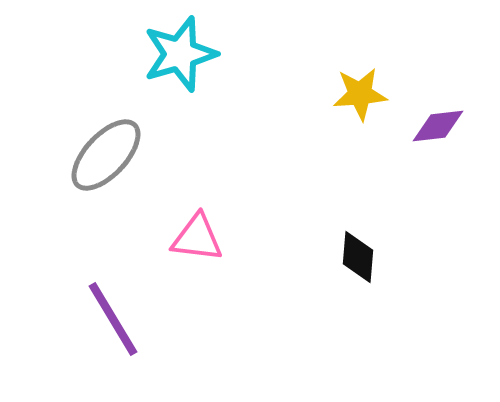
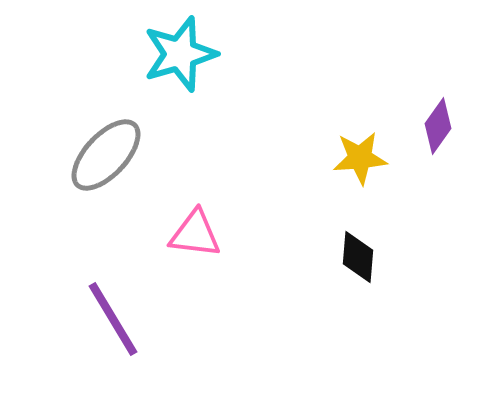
yellow star: moved 64 px down
purple diamond: rotated 48 degrees counterclockwise
pink triangle: moved 2 px left, 4 px up
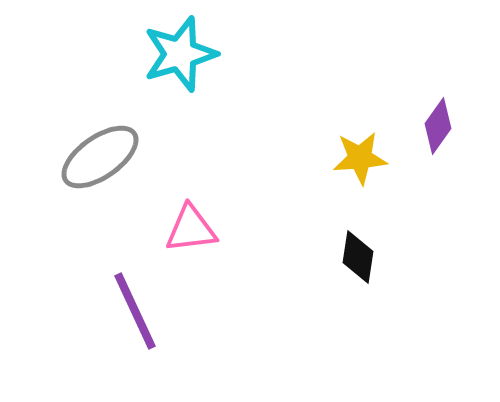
gray ellipse: moved 6 px left, 2 px down; rotated 12 degrees clockwise
pink triangle: moved 4 px left, 5 px up; rotated 14 degrees counterclockwise
black diamond: rotated 4 degrees clockwise
purple line: moved 22 px right, 8 px up; rotated 6 degrees clockwise
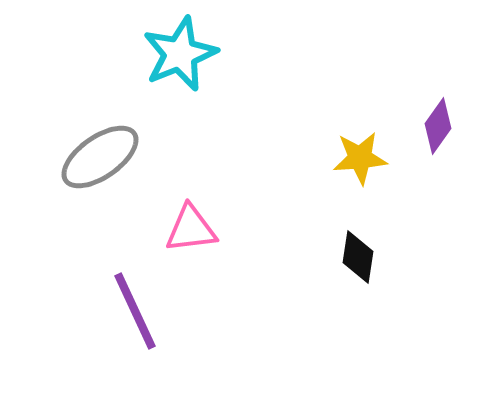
cyan star: rotated 6 degrees counterclockwise
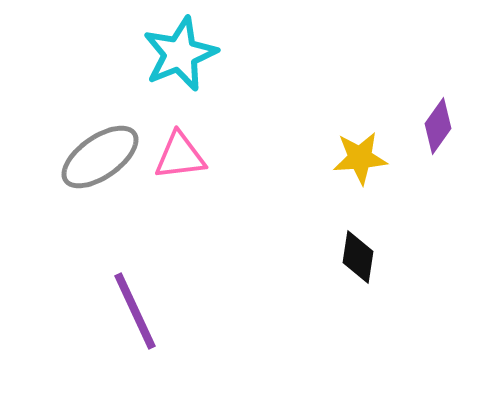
pink triangle: moved 11 px left, 73 px up
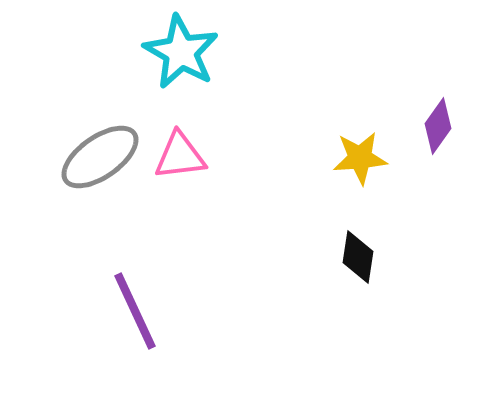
cyan star: moved 1 px right, 2 px up; rotated 20 degrees counterclockwise
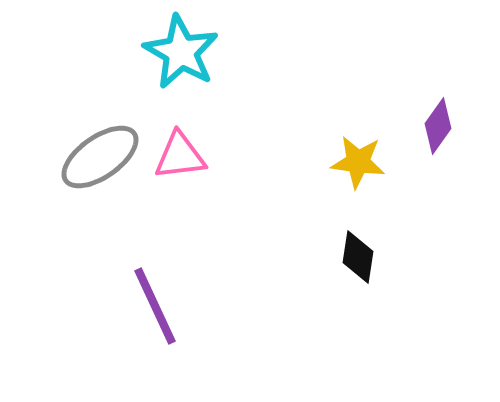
yellow star: moved 2 px left, 4 px down; rotated 12 degrees clockwise
purple line: moved 20 px right, 5 px up
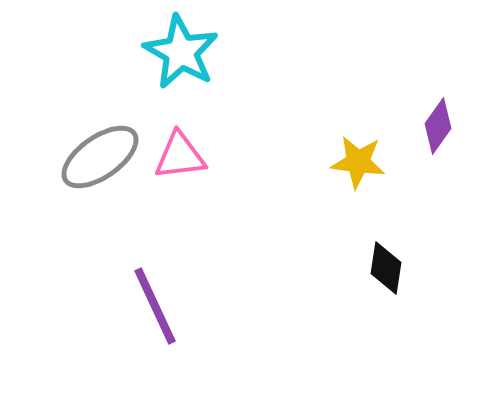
black diamond: moved 28 px right, 11 px down
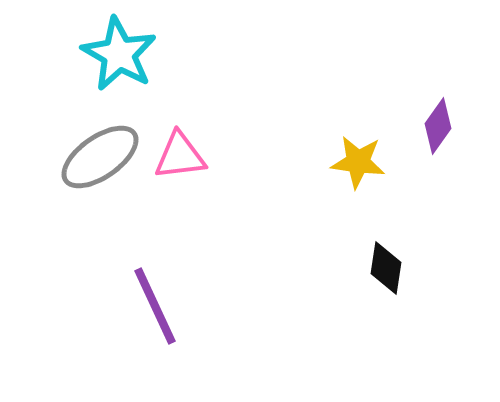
cyan star: moved 62 px left, 2 px down
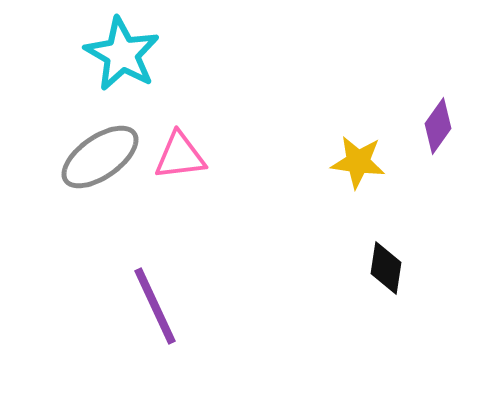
cyan star: moved 3 px right
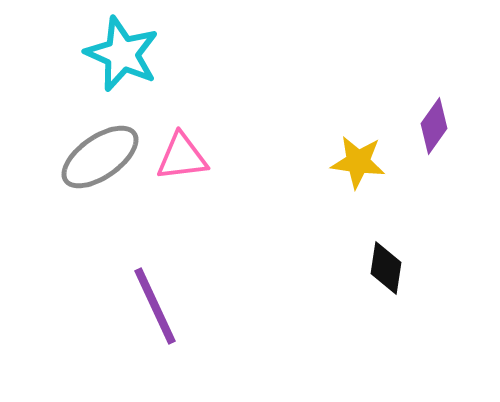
cyan star: rotated 6 degrees counterclockwise
purple diamond: moved 4 px left
pink triangle: moved 2 px right, 1 px down
